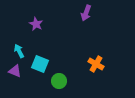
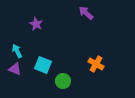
purple arrow: rotated 112 degrees clockwise
cyan arrow: moved 2 px left
cyan square: moved 3 px right, 1 px down
purple triangle: moved 2 px up
green circle: moved 4 px right
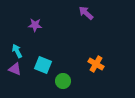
purple star: moved 1 px left, 1 px down; rotated 24 degrees counterclockwise
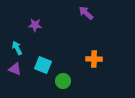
cyan arrow: moved 3 px up
orange cross: moved 2 px left, 5 px up; rotated 28 degrees counterclockwise
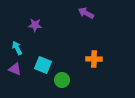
purple arrow: rotated 14 degrees counterclockwise
green circle: moved 1 px left, 1 px up
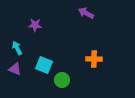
cyan square: moved 1 px right
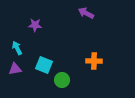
orange cross: moved 2 px down
purple triangle: rotated 32 degrees counterclockwise
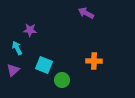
purple star: moved 5 px left, 5 px down
purple triangle: moved 2 px left, 1 px down; rotated 32 degrees counterclockwise
